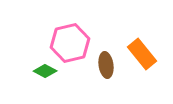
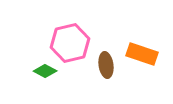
orange rectangle: rotated 32 degrees counterclockwise
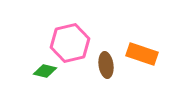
green diamond: rotated 15 degrees counterclockwise
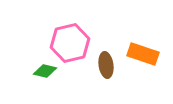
orange rectangle: moved 1 px right
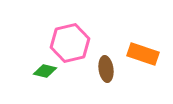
brown ellipse: moved 4 px down
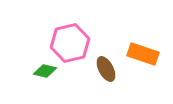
brown ellipse: rotated 20 degrees counterclockwise
